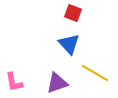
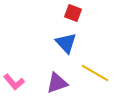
blue triangle: moved 3 px left, 1 px up
pink L-shape: rotated 30 degrees counterclockwise
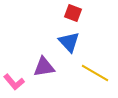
blue triangle: moved 3 px right, 1 px up
purple triangle: moved 13 px left, 16 px up; rotated 10 degrees clockwise
